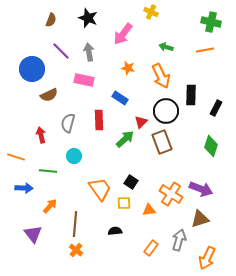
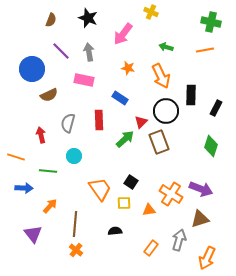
brown rectangle at (162, 142): moved 3 px left
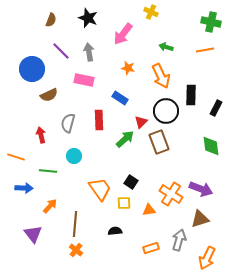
green diamond at (211, 146): rotated 25 degrees counterclockwise
orange rectangle at (151, 248): rotated 35 degrees clockwise
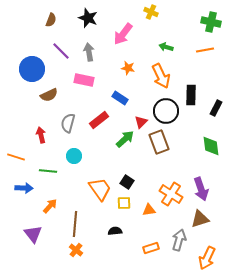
red rectangle at (99, 120): rotated 54 degrees clockwise
black square at (131, 182): moved 4 px left
purple arrow at (201, 189): rotated 50 degrees clockwise
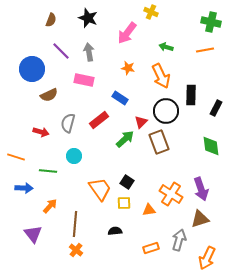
pink arrow at (123, 34): moved 4 px right, 1 px up
red arrow at (41, 135): moved 3 px up; rotated 119 degrees clockwise
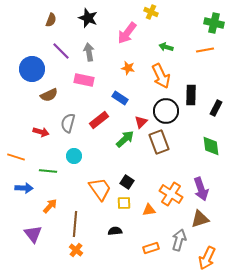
green cross at (211, 22): moved 3 px right, 1 px down
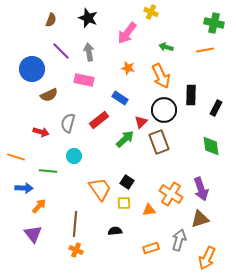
black circle at (166, 111): moved 2 px left, 1 px up
orange arrow at (50, 206): moved 11 px left
orange cross at (76, 250): rotated 16 degrees counterclockwise
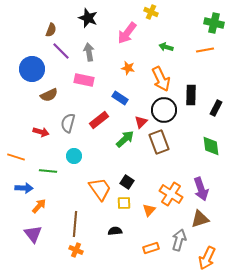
brown semicircle at (51, 20): moved 10 px down
orange arrow at (161, 76): moved 3 px down
orange triangle at (149, 210): rotated 40 degrees counterclockwise
